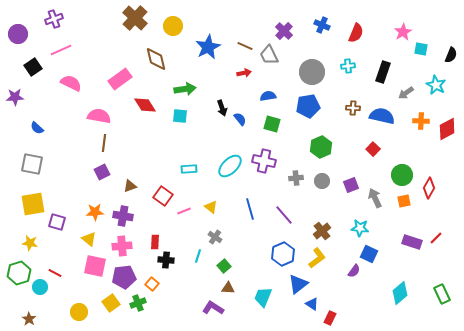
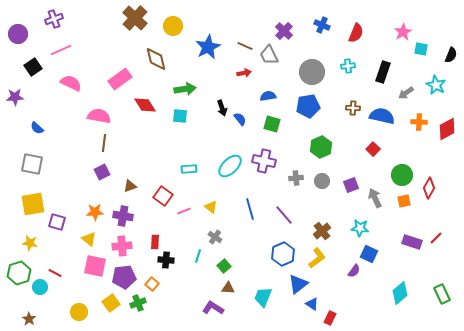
orange cross at (421, 121): moved 2 px left, 1 px down
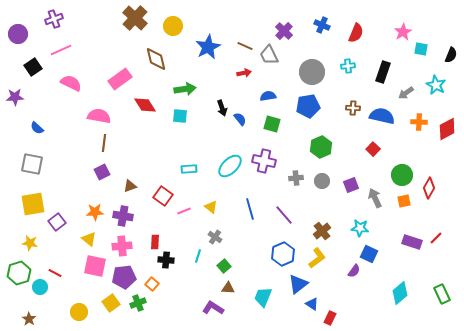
purple square at (57, 222): rotated 36 degrees clockwise
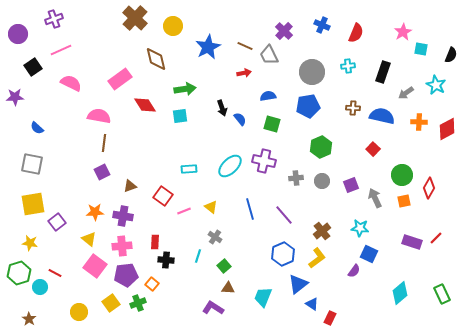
cyan square at (180, 116): rotated 14 degrees counterclockwise
pink square at (95, 266): rotated 25 degrees clockwise
purple pentagon at (124, 277): moved 2 px right, 2 px up
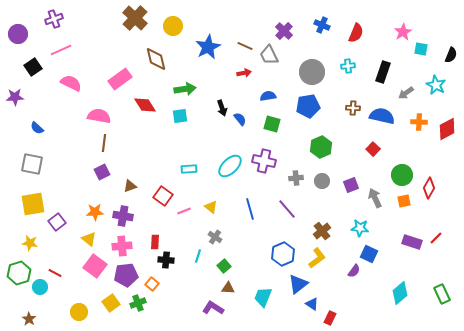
purple line at (284, 215): moved 3 px right, 6 px up
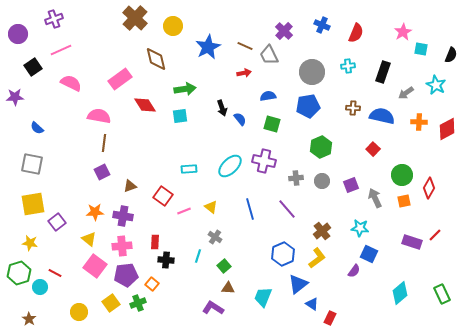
red line at (436, 238): moved 1 px left, 3 px up
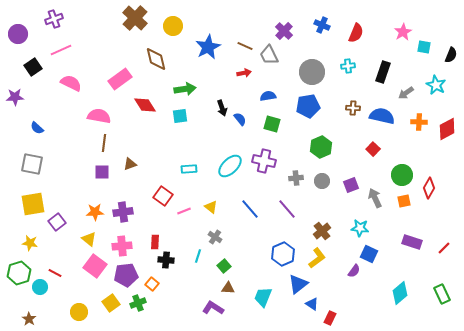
cyan square at (421, 49): moved 3 px right, 2 px up
purple square at (102, 172): rotated 28 degrees clockwise
brown triangle at (130, 186): moved 22 px up
blue line at (250, 209): rotated 25 degrees counterclockwise
purple cross at (123, 216): moved 4 px up; rotated 18 degrees counterclockwise
red line at (435, 235): moved 9 px right, 13 px down
